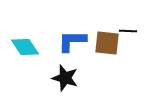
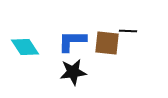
black star: moved 8 px right, 6 px up; rotated 24 degrees counterclockwise
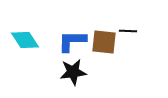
brown square: moved 3 px left, 1 px up
cyan diamond: moved 7 px up
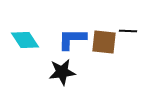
blue L-shape: moved 2 px up
black star: moved 11 px left
